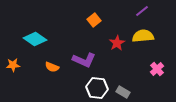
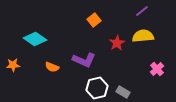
white hexagon: rotated 20 degrees counterclockwise
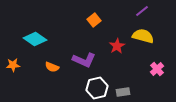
yellow semicircle: rotated 20 degrees clockwise
red star: moved 3 px down
gray rectangle: rotated 40 degrees counterclockwise
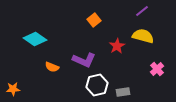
orange star: moved 24 px down
white hexagon: moved 3 px up
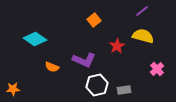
gray rectangle: moved 1 px right, 2 px up
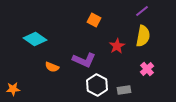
orange square: rotated 24 degrees counterclockwise
yellow semicircle: rotated 85 degrees clockwise
pink cross: moved 10 px left
white hexagon: rotated 20 degrees counterclockwise
